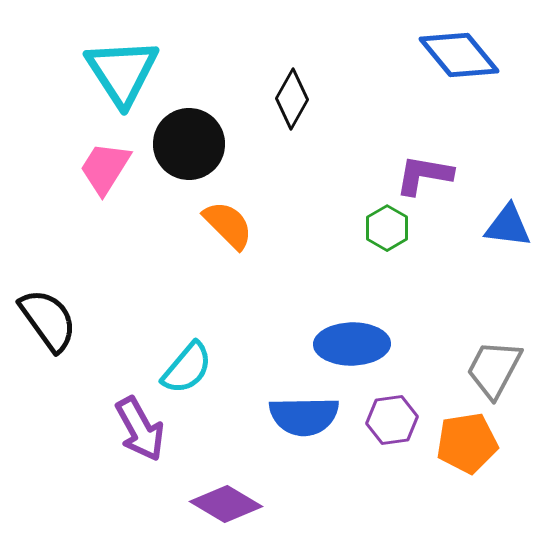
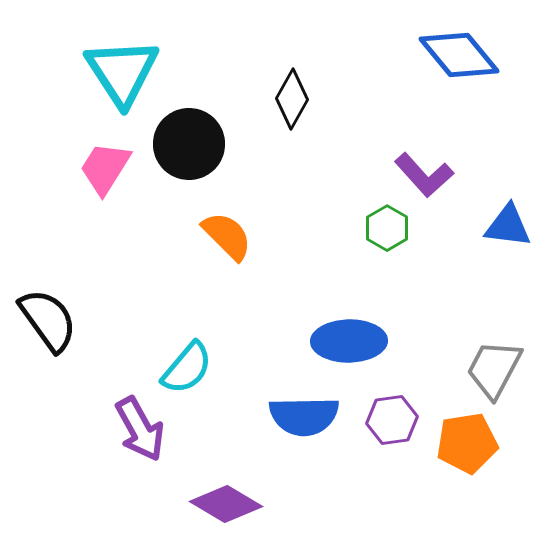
purple L-shape: rotated 142 degrees counterclockwise
orange semicircle: moved 1 px left, 11 px down
blue ellipse: moved 3 px left, 3 px up
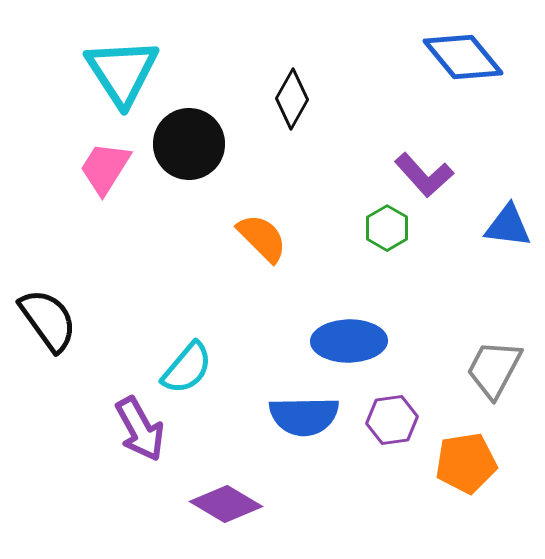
blue diamond: moved 4 px right, 2 px down
orange semicircle: moved 35 px right, 2 px down
orange pentagon: moved 1 px left, 20 px down
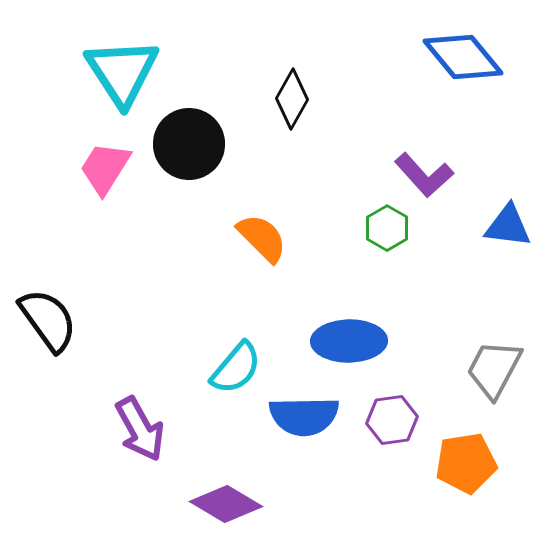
cyan semicircle: moved 49 px right
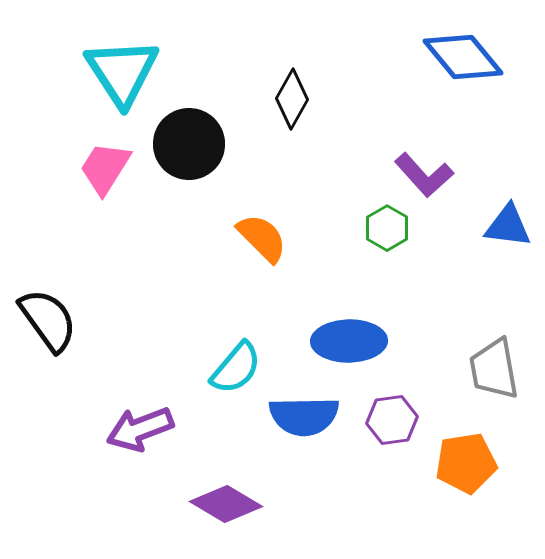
gray trapezoid: rotated 38 degrees counterclockwise
purple arrow: rotated 98 degrees clockwise
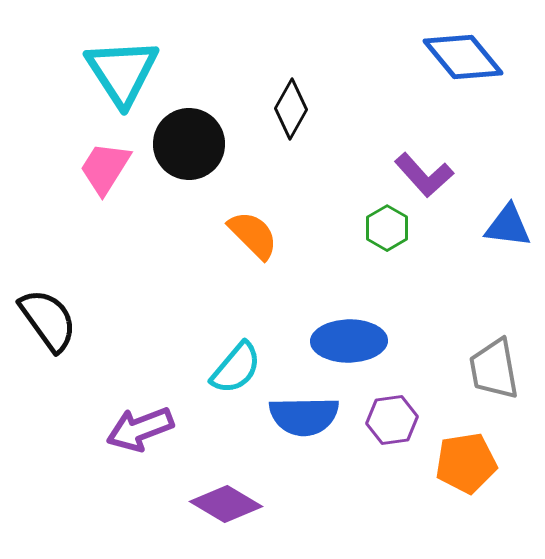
black diamond: moved 1 px left, 10 px down
orange semicircle: moved 9 px left, 3 px up
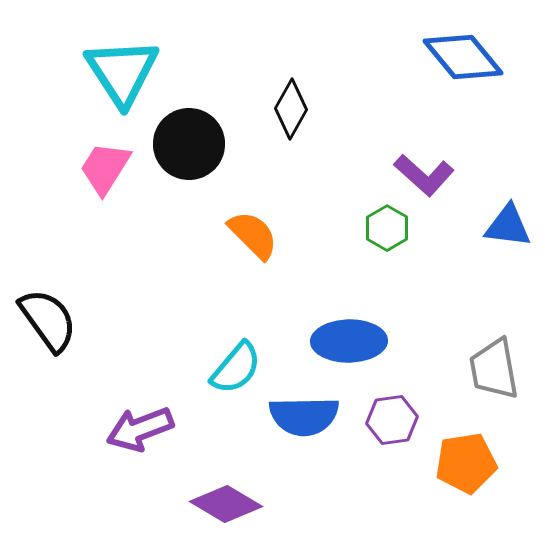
purple L-shape: rotated 6 degrees counterclockwise
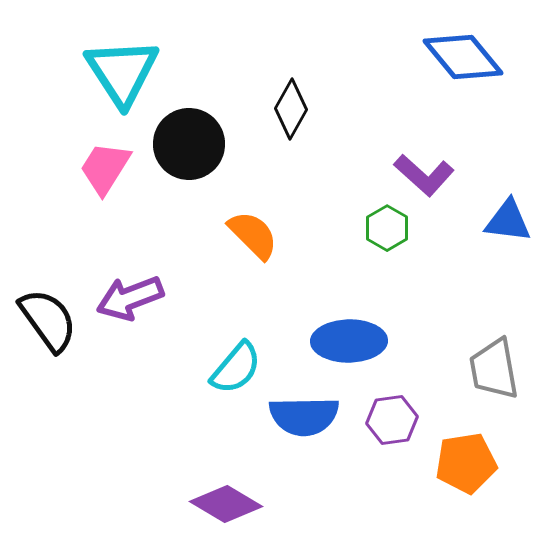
blue triangle: moved 5 px up
purple arrow: moved 10 px left, 131 px up
